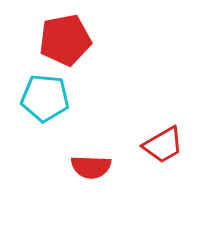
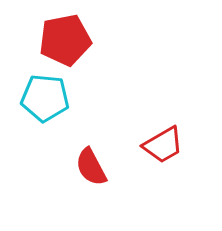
red semicircle: rotated 60 degrees clockwise
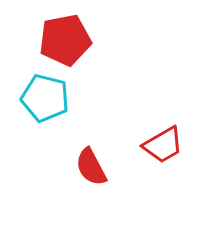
cyan pentagon: rotated 9 degrees clockwise
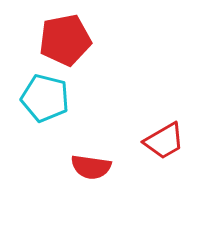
red trapezoid: moved 1 px right, 4 px up
red semicircle: rotated 54 degrees counterclockwise
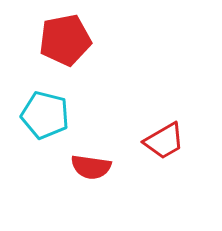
cyan pentagon: moved 17 px down
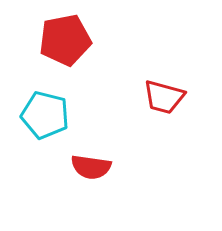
red trapezoid: moved 44 px up; rotated 45 degrees clockwise
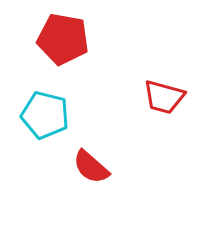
red pentagon: moved 2 px left, 1 px up; rotated 21 degrees clockwise
red semicircle: rotated 33 degrees clockwise
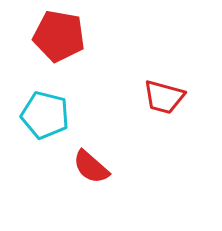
red pentagon: moved 4 px left, 3 px up
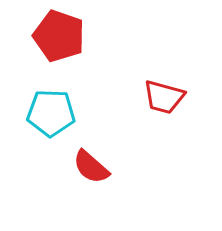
red pentagon: rotated 9 degrees clockwise
cyan pentagon: moved 6 px right, 2 px up; rotated 12 degrees counterclockwise
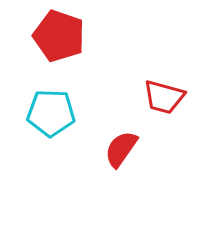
red semicircle: moved 30 px right, 18 px up; rotated 84 degrees clockwise
